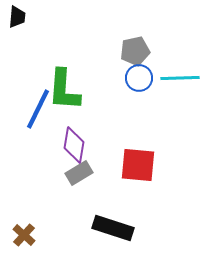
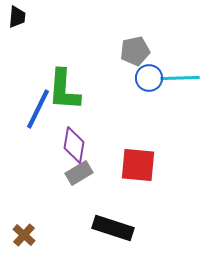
blue circle: moved 10 px right
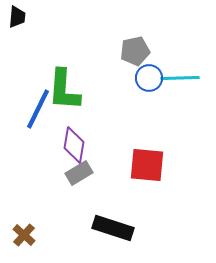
red square: moved 9 px right
